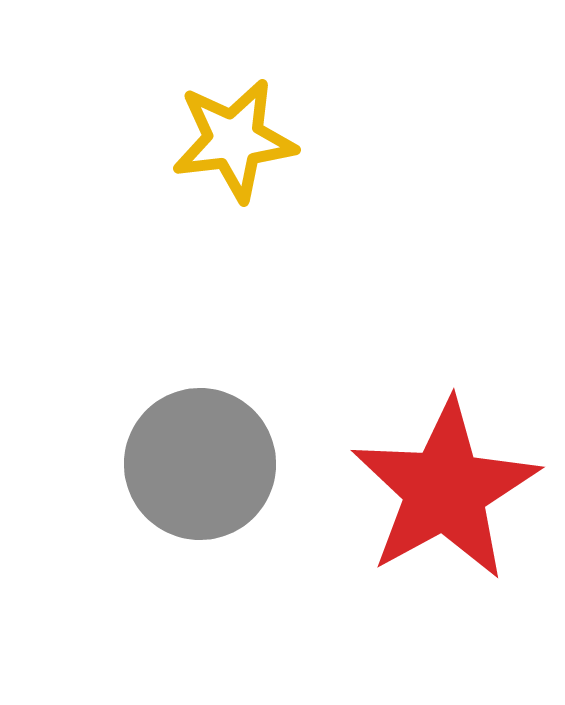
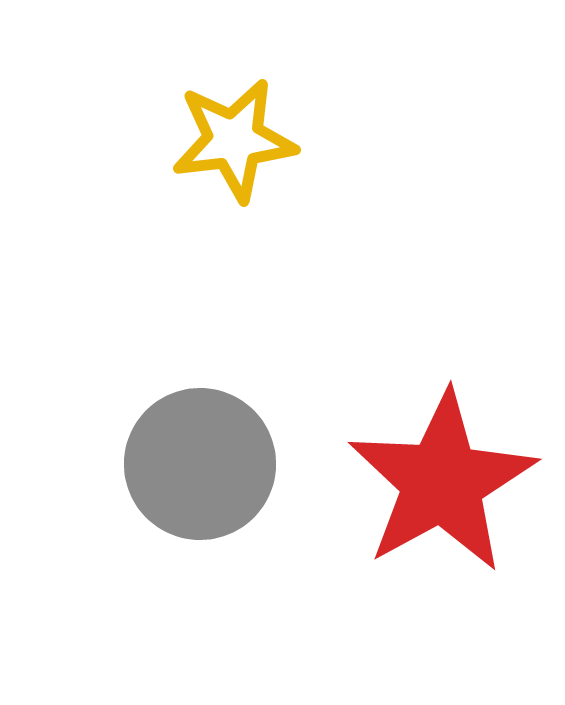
red star: moved 3 px left, 8 px up
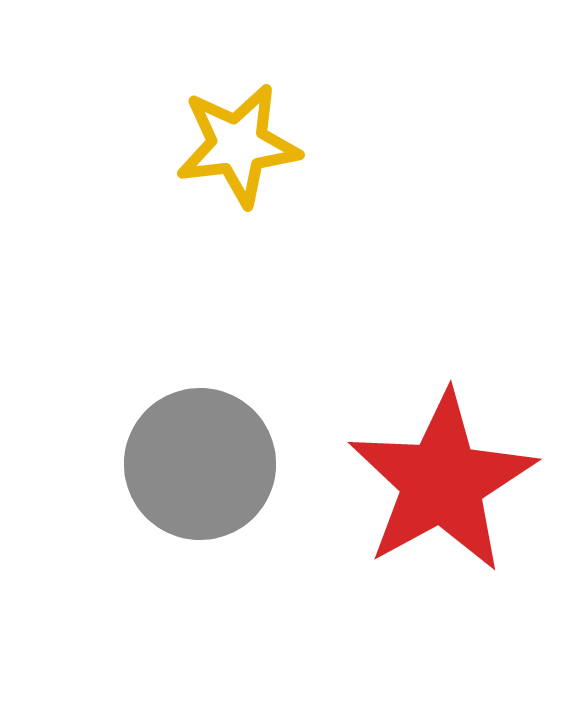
yellow star: moved 4 px right, 5 px down
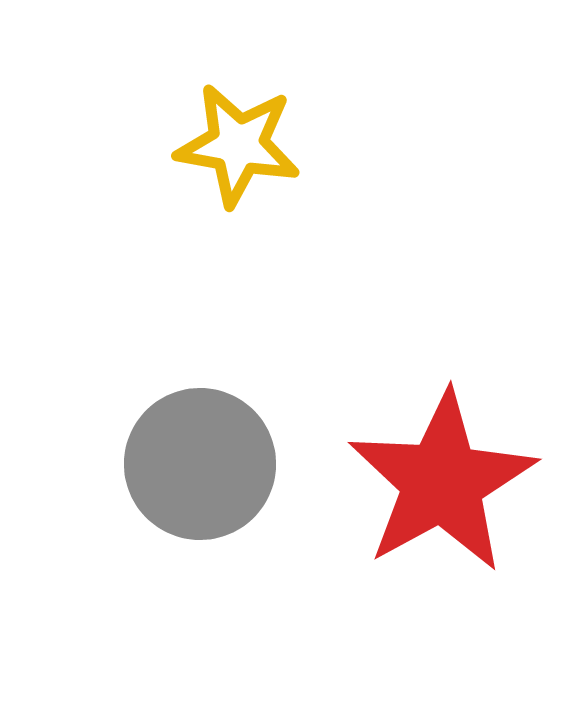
yellow star: rotated 17 degrees clockwise
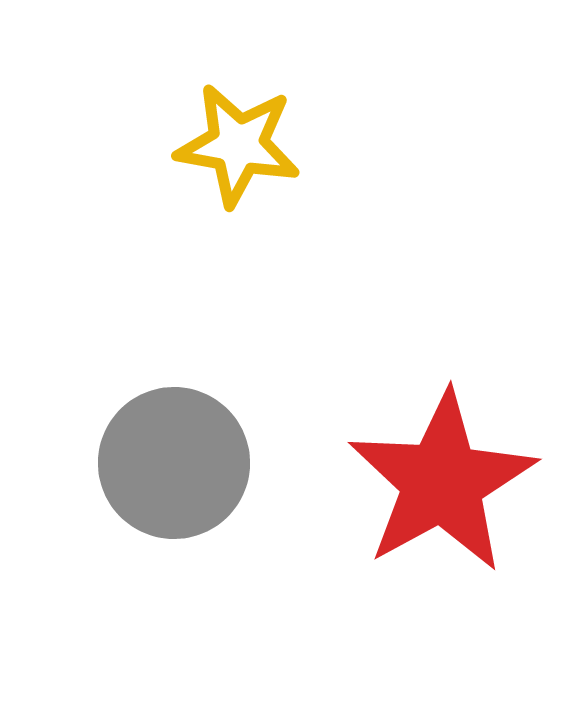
gray circle: moved 26 px left, 1 px up
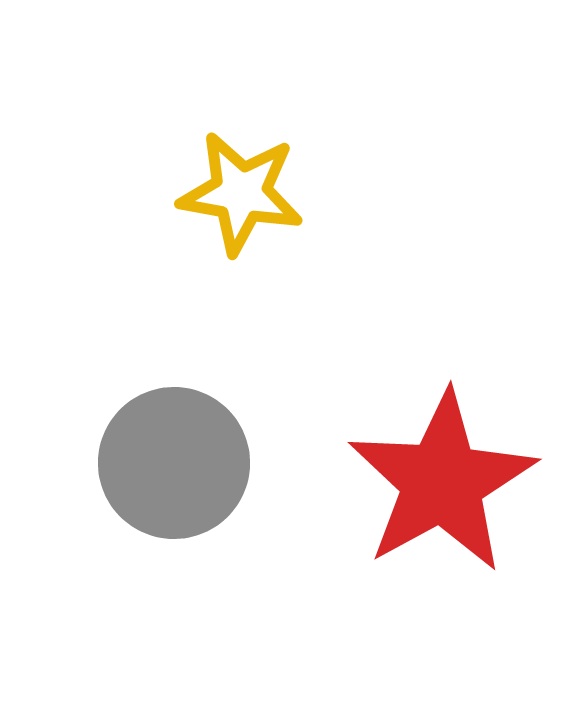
yellow star: moved 3 px right, 48 px down
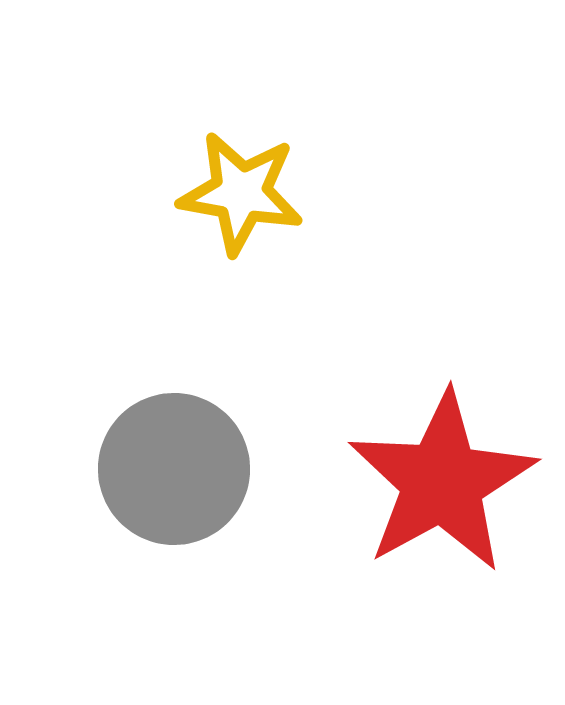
gray circle: moved 6 px down
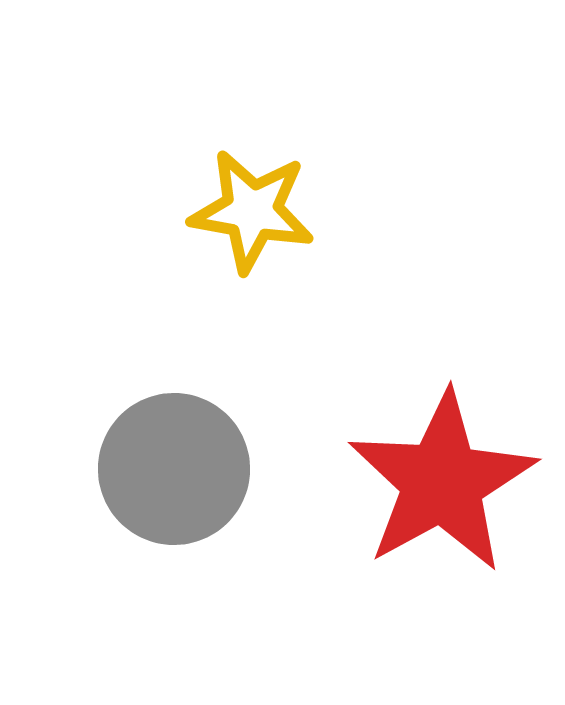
yellow star: moved 11 px right, 18 px down
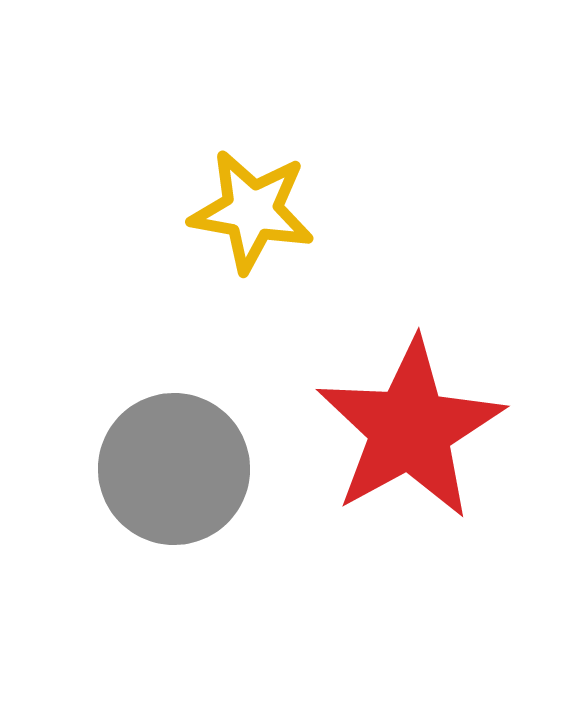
red star: moved 32 px left, 53 px up
